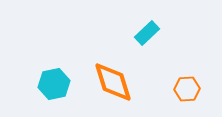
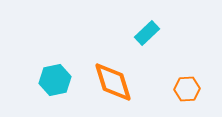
cyan hexagon: moved 1 px right, 4 px up
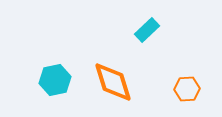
cyan rectangle: moved 3 px up
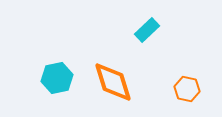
cyan hexagon: moved 2 px right, 2 px up
orange hexagon: rotated 15 degrees clockwise
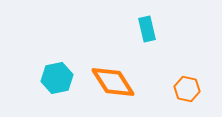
cyan rectangle: moved 1 px up; rotated 60 degrees counterclockwise
orange diamond: rotated 15 degrees counterclockwise
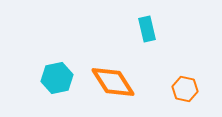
orange hexagon: moved 2 px left
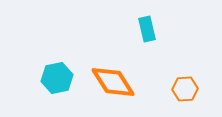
orange hexagon: rotated 15 degrees counterclockwise
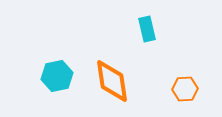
cyan hexagon: moved 2 px up
orange diamond: moved 1 px left, 1 px up; rotated 24 degrees clockwise
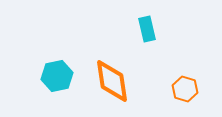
orange hexagon: rotated 20 degrees clockwise
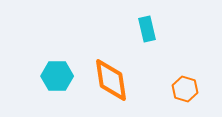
cyan hexagon: rotated 12 degrees clockwise
orange diamond: moved 1 px left, 1 px up
